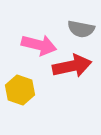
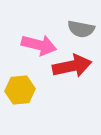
yellow hexagon: rotated 24 degrees counterclockwise
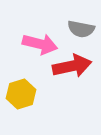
pink arrow: moved 1 px right, 1 px up
yellow hexagon: moved 1 px right, 4 px down; rotated 12 degrees counterclockwise
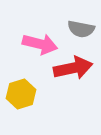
red arrow: moved 1 px right, 2 px down
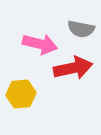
yellow hexagon: rotated 12 degrees clockwise
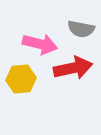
yellow hexagon: moved 15 px up
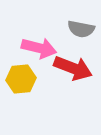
pink arrow: moved 1 px left, 4 px down
red arrow: rotated 33 degrees clockwise
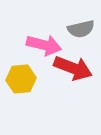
gray semicircle: rotated 24 degrees counterclockwise
pink arrow: moved 5 px right, 3 px up
